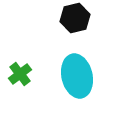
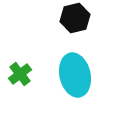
cyan ellipse: moved 2 px left, 1 px up
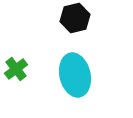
green cross: moved 4 px left, 5 px up
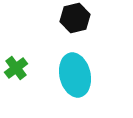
green cross: moved 1 px up
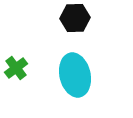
black hexagon: rotated 12 degrees clockwise
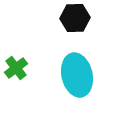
cyan ellipse: moved 2 px right
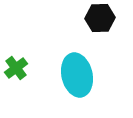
black hexagon: moved 25 px right
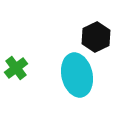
black hexagon: moved 4 px left, 19 px down; rotated 24 degrees counterclockwise
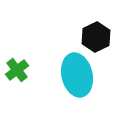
green cross: moved 1 px right, 2 px down
